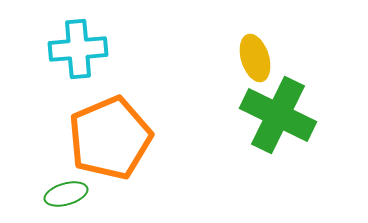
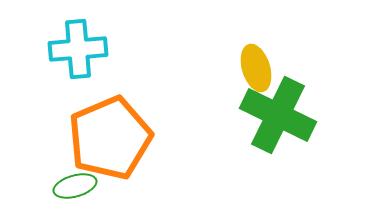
yellow ellipse: moved 1 px right, 10 px down
green ellipse: moved 9 px right, 8 px up
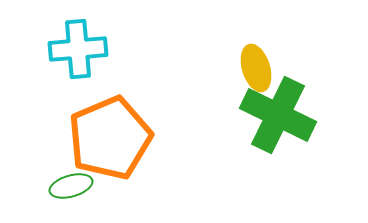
green ellipse: moved 4 px left
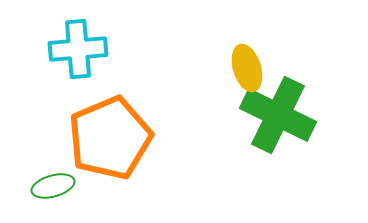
yellow ellipse: moved 9 px left
green ellipse: moved 18 px left
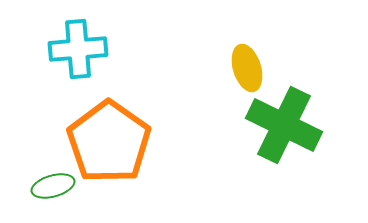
green cross: moved 6 px right, 10 px down
orange pentagon: moved 1 px left, 4 px down; rotated 14 degrees counterclockwise
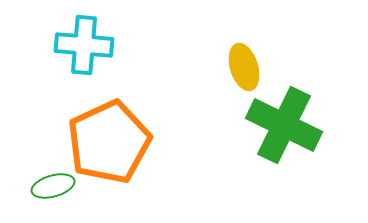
cyan cross: moved 6 px right, 4 px up; rotated 10 degrees clockwise
yellow ellipse: moved 3 px left, 1 px up
orange pentagon: rotated 12 degrees clockwise
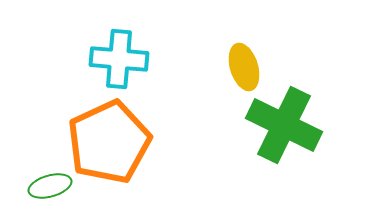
cyan cross: moved 35 px right, 14 px down
green ellipse: moved 3 px left
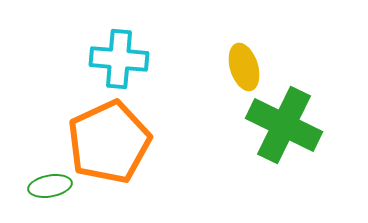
green ellipse: rotated 6 degrees clockwise
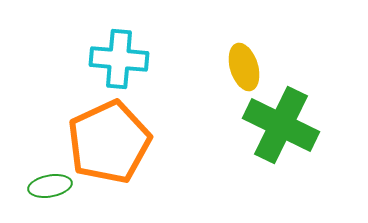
green cross: moved 3 px left
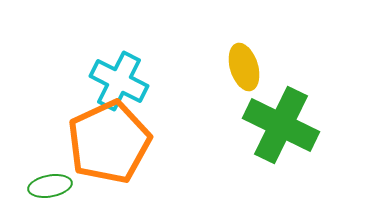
cyan cross: moved 22 px down; rotated 22 degrees clockwise
